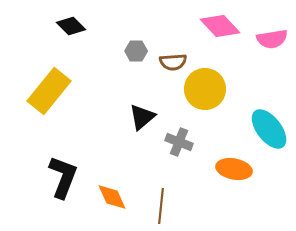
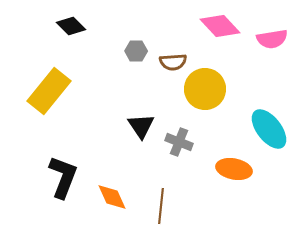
black triangle: moved 1 px left, 9 px down; rotated 24 degrees counterclockwise
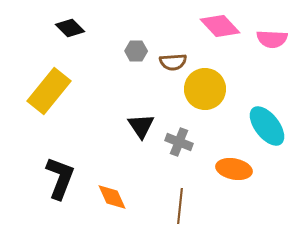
black diamond: moved 1 px left, 2 px down
pink semicircle: rotated 12 degrees clockwise
cyan ellipse: moved 2 px left, 3 px up
black L-shape: moved 3 px left, 1 px down
brown line: moved 19 px right
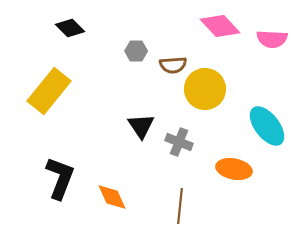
brown semicircle: moved 3 px down
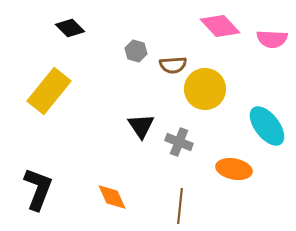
gray hexagon: rotated 15 degrees clockwise
black L-shape: moved 22 px left, 11 px down
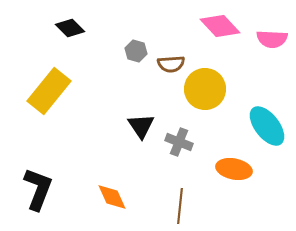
brown semicircle: moved 2 px left, 1 px up
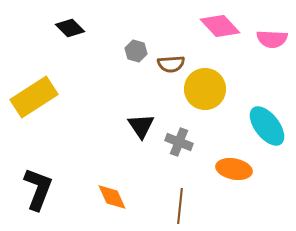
yellow rectangle: moved 15 px left, 6 px down; rotated 18 degrees clockwise
